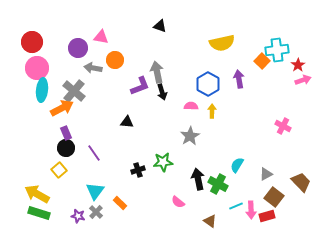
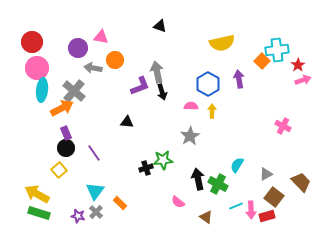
green star at (163, 162): moved 2 px up
black cross at (138, 170): moved 8 px right, 2 px up
brown triangle at (210, 221): moved 4 px left, 4 px up
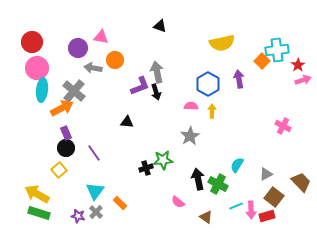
black arrow at (162, 92): moved 6 px left
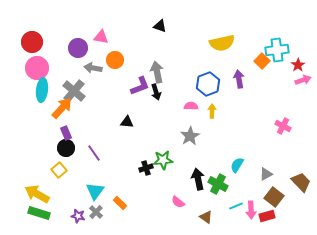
blue hexagon at (208, 84): rotated 10 degrees clockwise
orange arrow at (62, 108): rotated 20 degrees counterclockwise
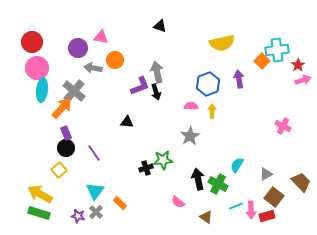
yellow arrow at (37, 194): moved 3 px right
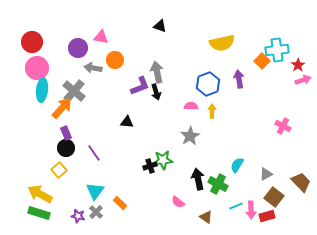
black cross at (146, 168): moved 4 px right, 2 px up
